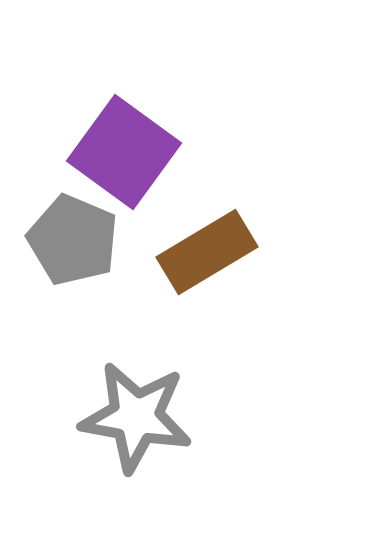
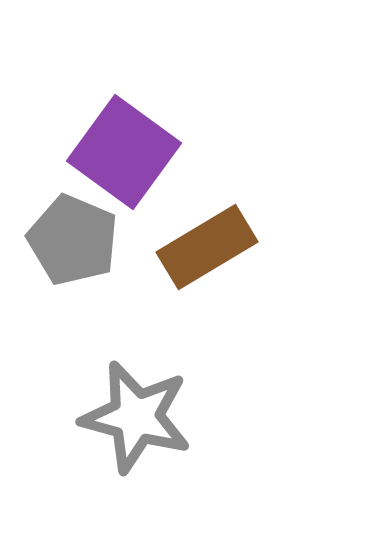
brown rectangle: moved 5 px up
gray star: rotated 5 degrees clockwise
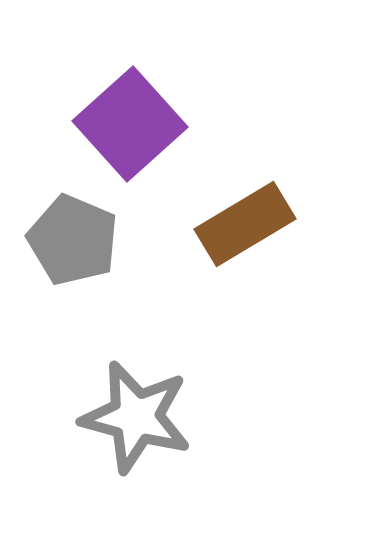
purple square: moved 6 px right, 28 px up; rotated 12 degrees clockwise
brown rectangle: moved 38 px right, 23 px up
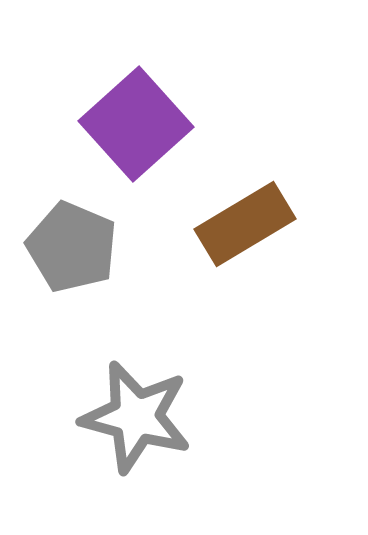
purple square: moved 6 px right
gray pentagon: moved 1 px left, 7 px down
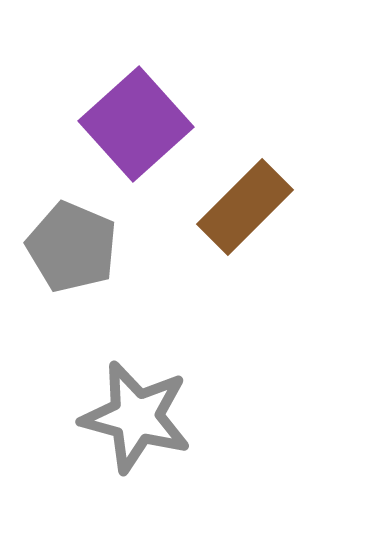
brown rectangle: moved 17 px up; rotated 14 degrees counterclockwise
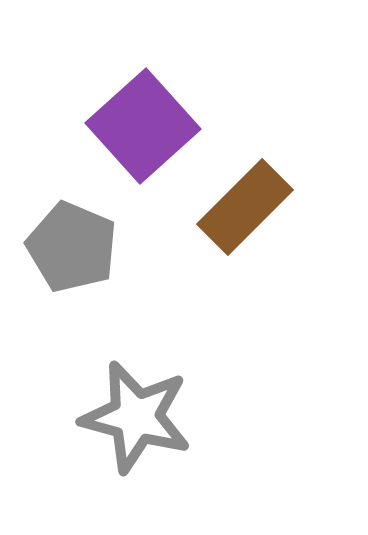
purple square: moved 7 px right, 2 px down
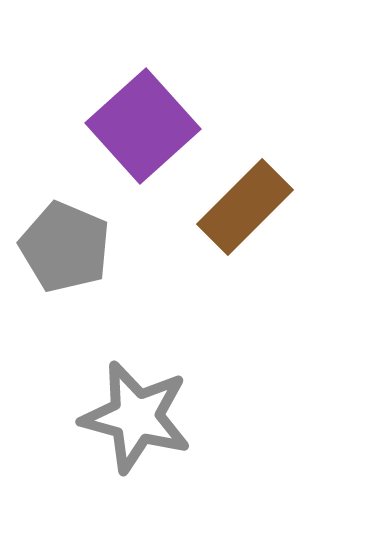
gray pentagon: moved 7 px left
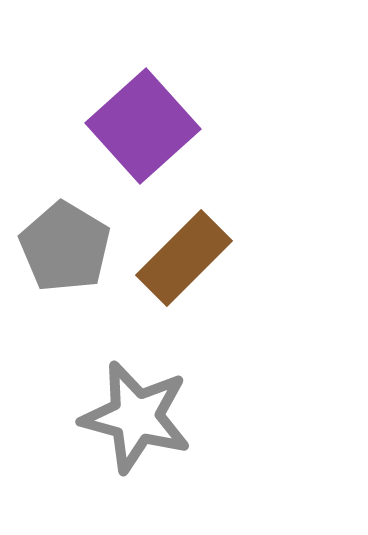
brown rectangle: moved 61 px left, 51 px down
gray pentagon: rotated 8 degrees clockwise
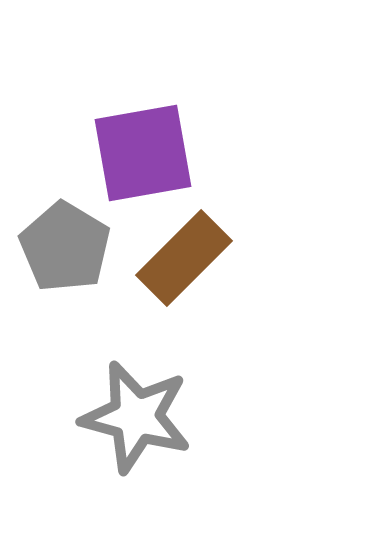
purple square: moved 27 px down; rotated 32 degrees clockwise
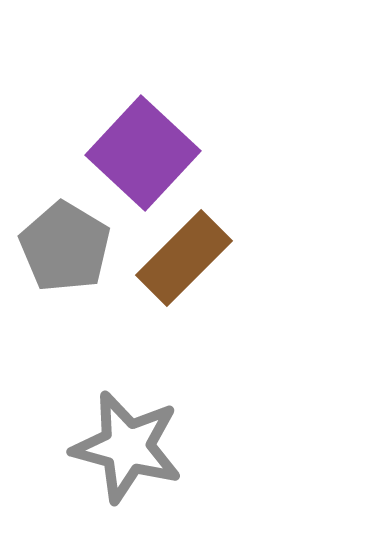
purple square: rotated 37 degrees counterclockwise
gray star: moved 9 px left, 30 px down
